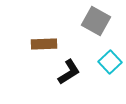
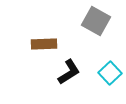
cyan square: moved 11 px down
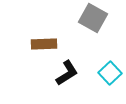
gray square: moved 3 px left, 3 px up
black L-shape: moved 2 px left, 1 px down
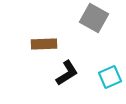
gray square: moved 1 px right
cyan square: moved 4 px down; rotated 20 degrees clockwise
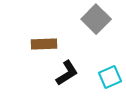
gray square: moved 2 px right, 1 px down; rotated 16 degrees clockwise
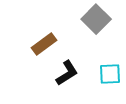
brown rectangle: rotated 35 degrees counterclockwise
cyan square: moved 3 px up; rotated 20 degrees clockwise
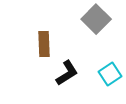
brown rectangle: rotated 55 degrees counterclockwise
cyan square: rotated 30 degrees counterclockwise
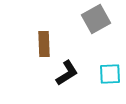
gray square: rotated 16 degrees clockwise
cyan square: rotated 30 degrees clockwise
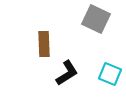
gray square: rotated 36 degrees counterclockwise
cyan square: rotated 25 degrees clockwise
